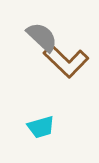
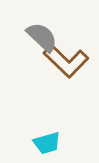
cyan trapezoid: moved 6 px right, 16 px down
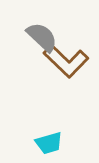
cyan trapezoid: moved 2 px right
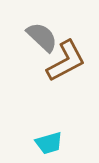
brown L-shape: rotated 72 degrees counterclockwise
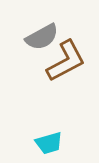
gray semicircle: rotated 108 degrees clockwise
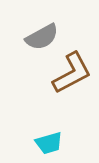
brown L-shape: moved 6 px right, 12 px down
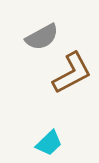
cyan trapezoid: rotated 28 degrees counterclockwise
